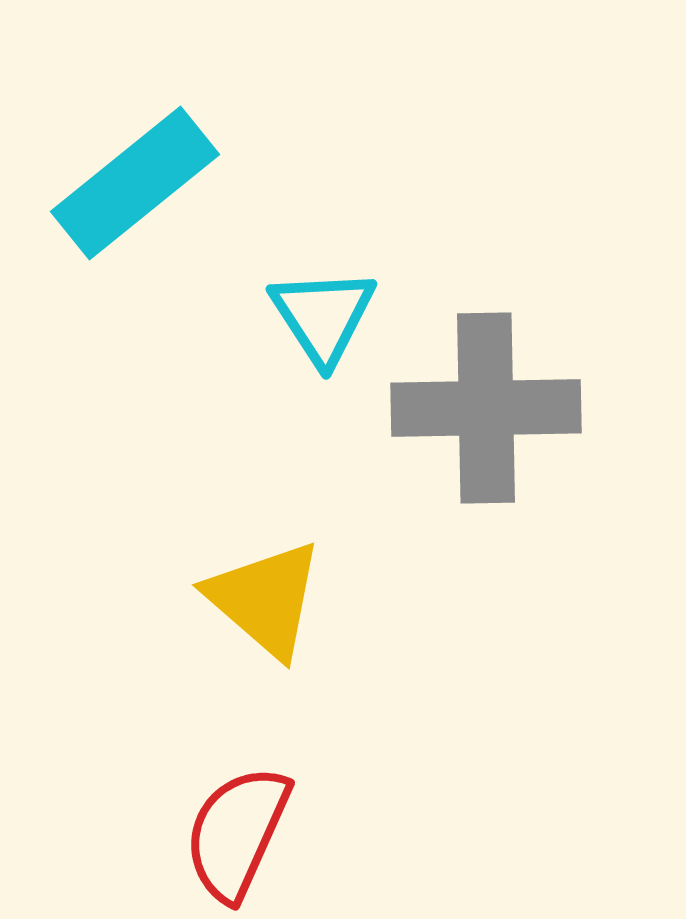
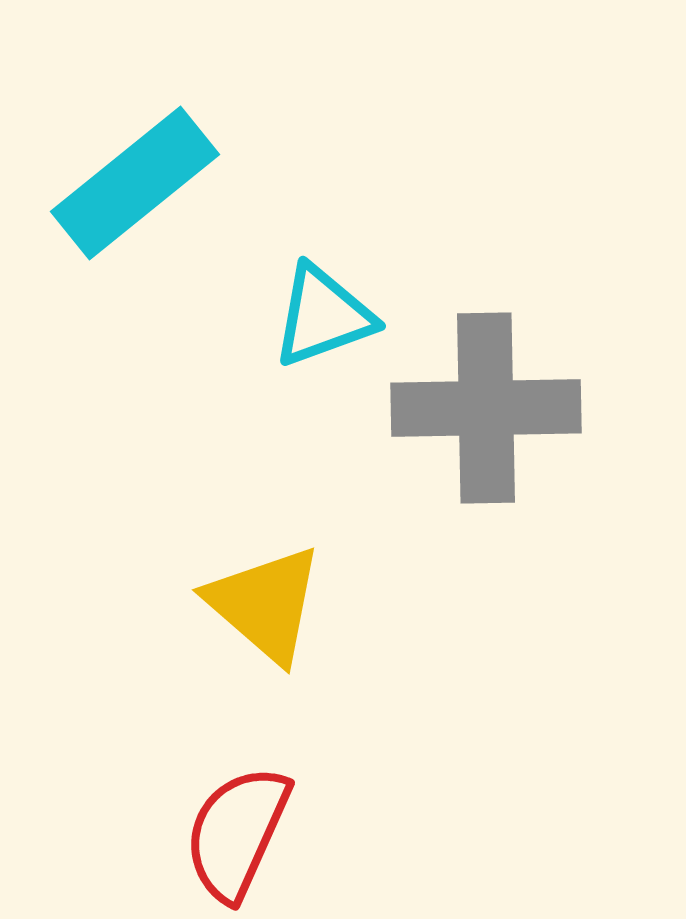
cyan triangle: rotated 43 degrees clockwise
yellow triangle: moved 5 px down
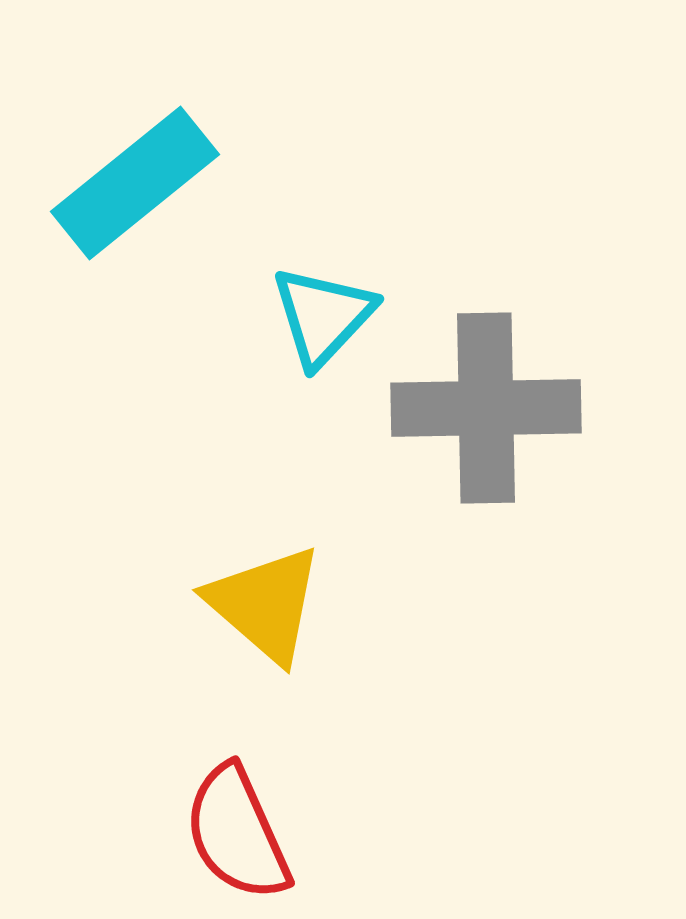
cyan triangle: rotated 27 degrees counterclockwise
red semicircle: rotated 48 degrees counterclockwise
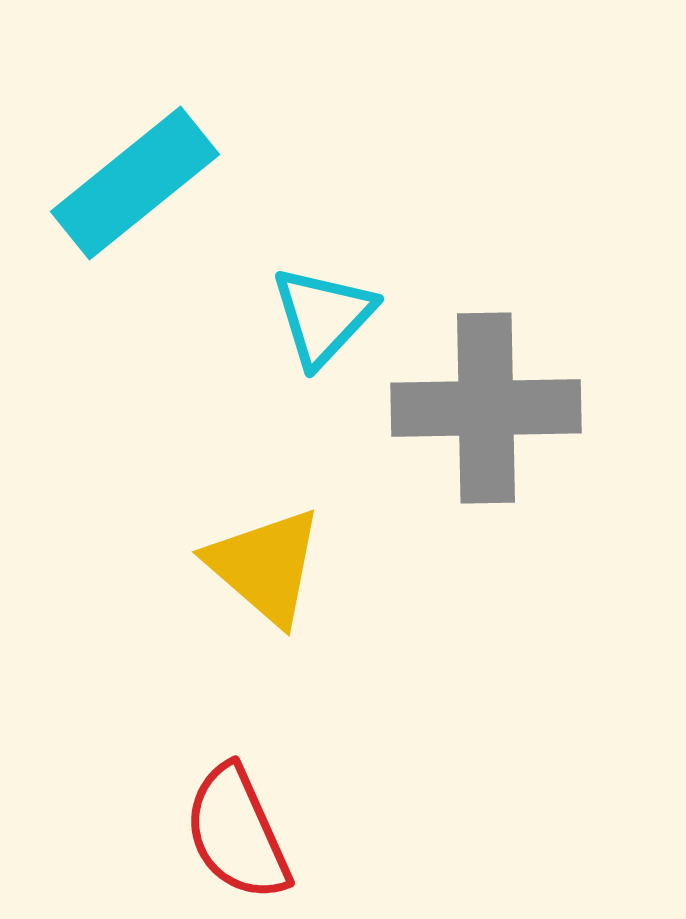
yellow triangle: moved 38 px up
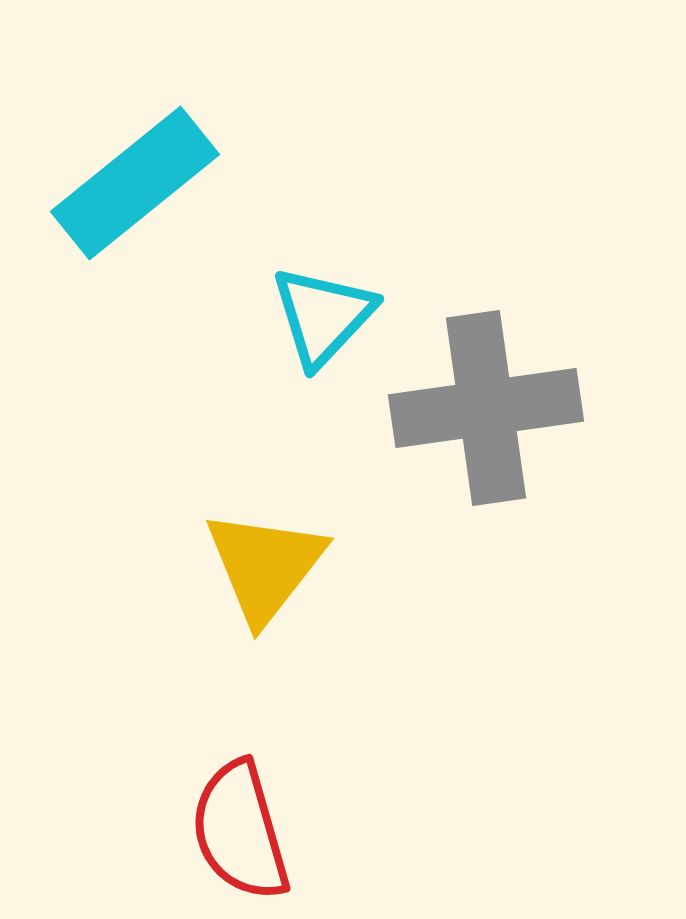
gray cross: rotated 7 degrees counterclockwise
yellow triangle: rotated 27 degrees clockwise
red semicircle: moved 3 px right, 2 px up; rotated 8 degrees clockwise
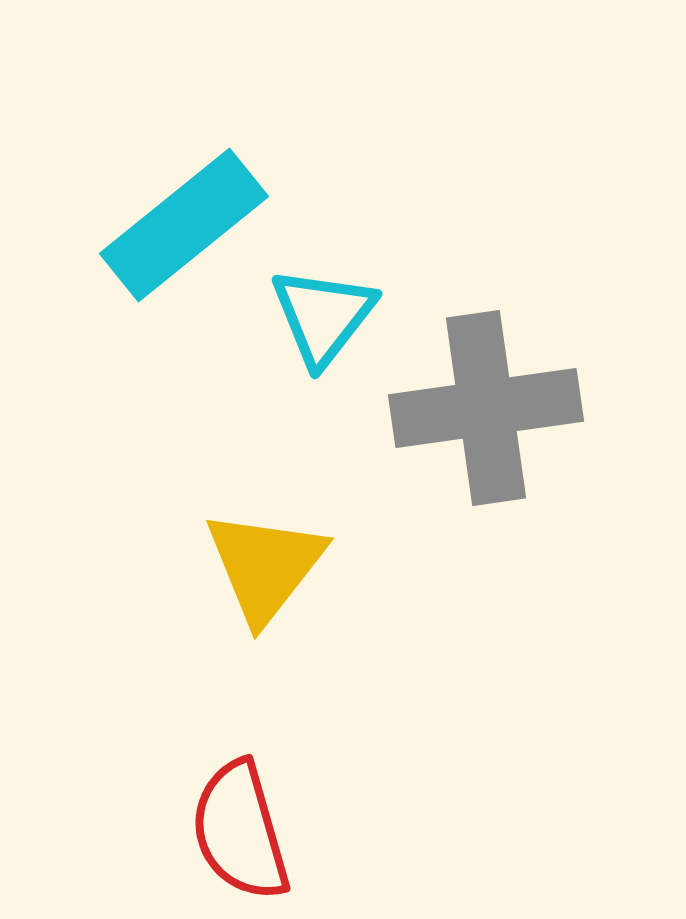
cyan rectangle: moved 49 px right, 42 px down
cyan triangle: rotated 5 degrees counterclockwise
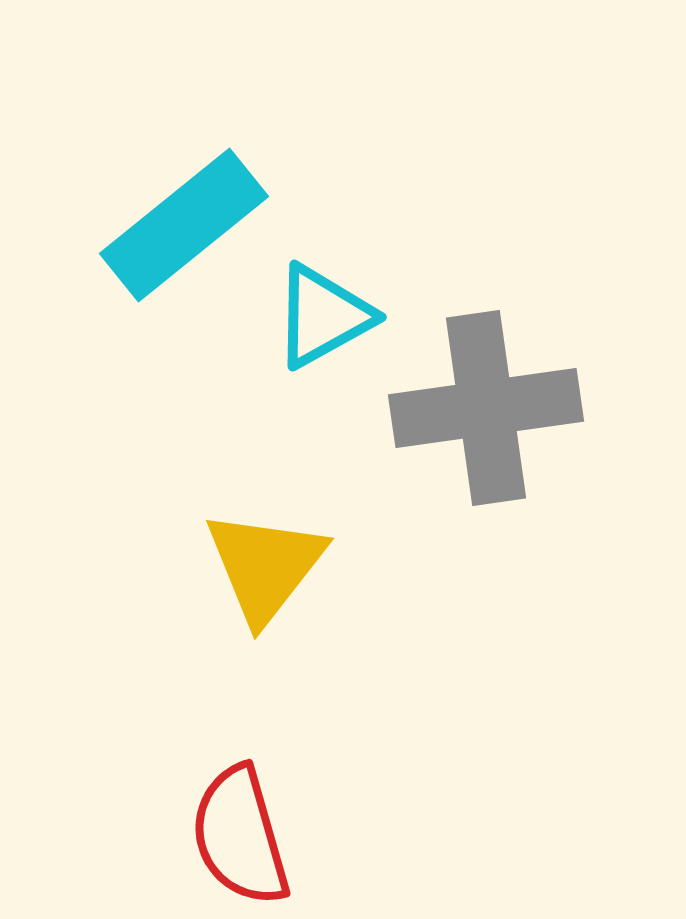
cyan triangle: rotated 23 degrees clockwise
red semicircle: moved 5 px down
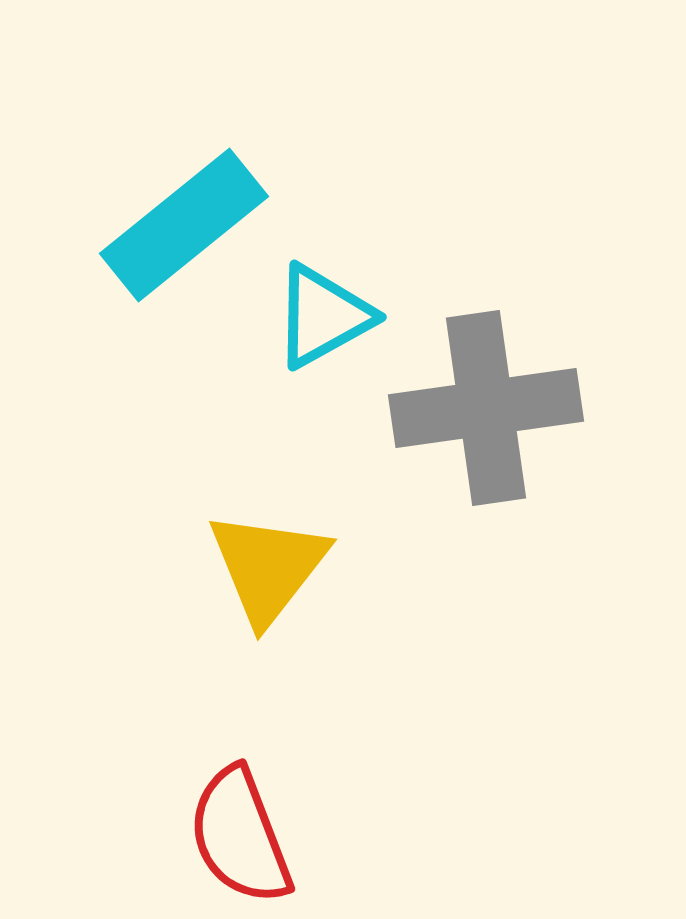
yellow triangle: moved 3 px right, 1 px down
red semicircle: rotated 5 degrees counterclockwise
